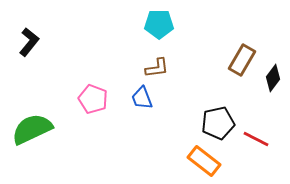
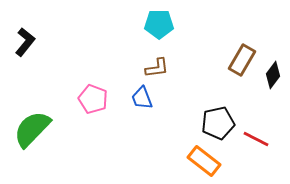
black L-shape: moved 4 px left
black diamond: moved 3 px up
green semicircle: rotated 21 degrees counterclockwise
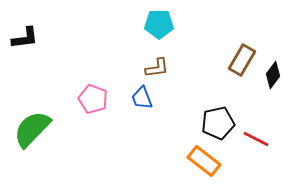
black L-shape: moved 4 px up; rotated 44 degrees clockwise
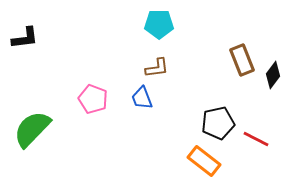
brown rectangle: rotated 52 degrees counterclockwise
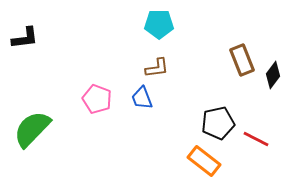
pink pentagon: moved 4 px right
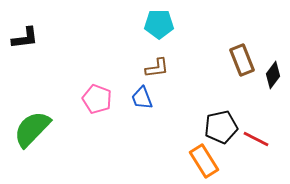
black pentagon: moved 3 px right, 4 px down
orange rectangle: rotated 20 degrees clockwise
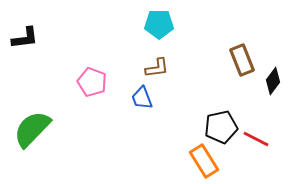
black diamond: moved 6 px down
pink pentagon: moved 5 px left, 17 px up
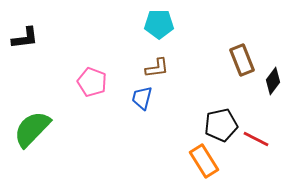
blue trapezoid: rotated 35 degrees clockwise
black pentagon: moved 2 px up
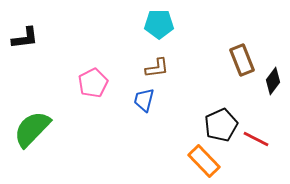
pink pentagon: moved 1 px right, 1 px down; rotated 24 degrees clockwise
blue trapezoid: moved 2 px right, 2 px down
black pentagon: rotated 12 degrees counterclockwise
orange rectangle: rotated 12 degrees counterclockwise
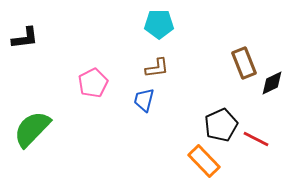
brown rectangle: moved 2 px right, 3 px down
black diamond: moved 1 px left, 2 px down; rotated 28 degrees clockwise
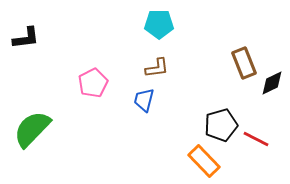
black L-shape: moved 1 px right
black pentagon: rotated 8 degrees clockwise
